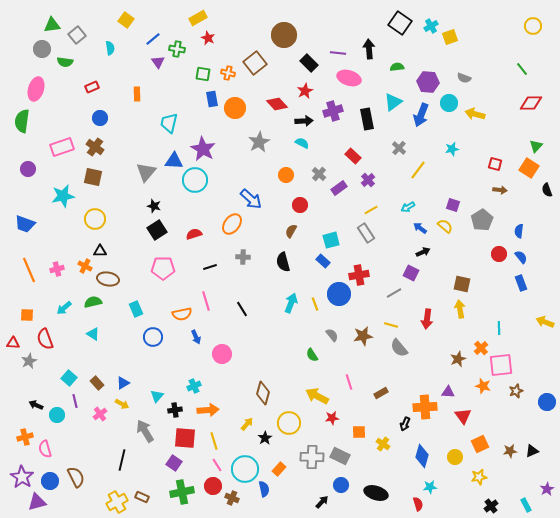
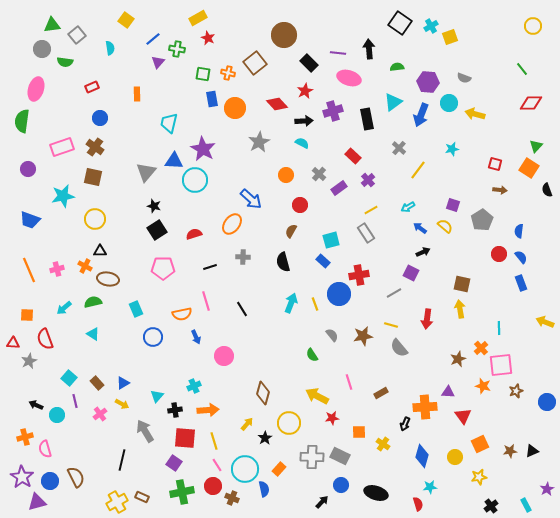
purple triangle at (158, 62): rotated 16 degrees clockwise
blue trapezoid at (25, 224): moved 5 px right, 4 px up
pink circle at (222, 354): moved 2 px right, 2 px down
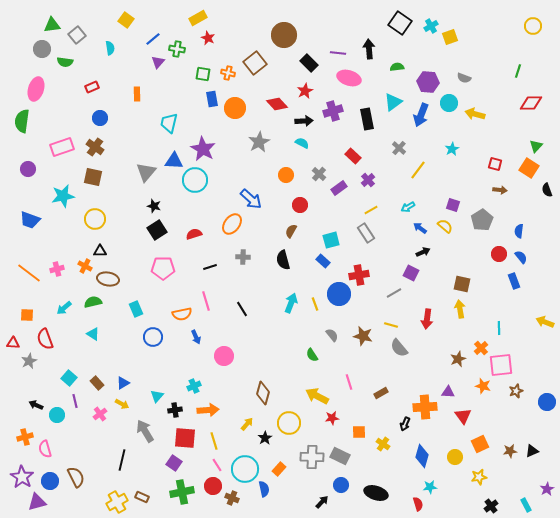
green line at (522, 69): moved 4 px left, 2 px down; rotated 56 degrees clockwise
cyan star at (452, 149): rotated 16 degrees counterclockwise
black semicircle at (283, 262): moved 2 px up
orange line at (29, 270): moved 3 px down; rotated 30 degrees counterclockwise
blue rectangle at (521, 283): moved 7 px left, 2 px up
brown star at (363, 336): rotated 24 degrees clockwise
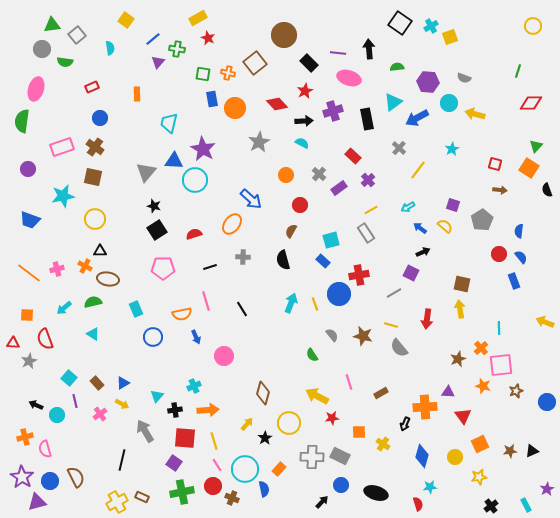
blue arrow at (421, 115): moved 4 px left, 3 px down; rotated 40 degrees clockwise
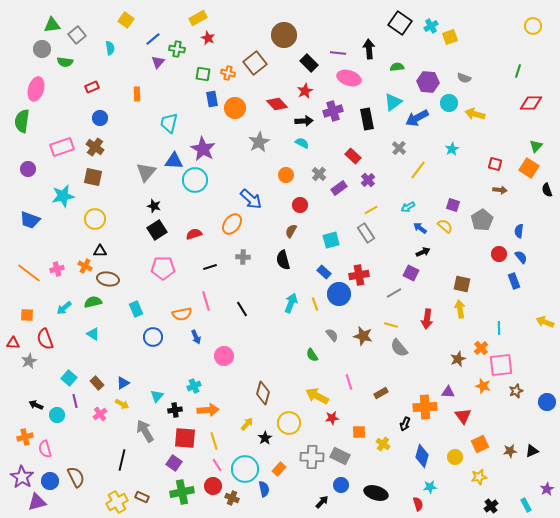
blue rectangle at (323, 261): moved 1 px right, 11 px down
